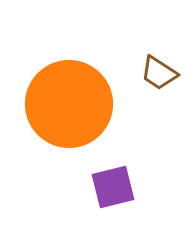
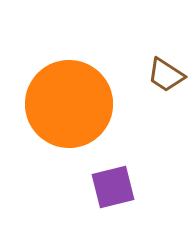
brown trapezoid: moved 7 px right, 2 px down
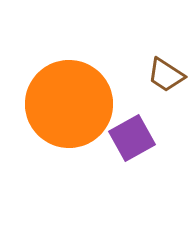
purple square: moved 19 px right, 49 px up; rotated 15 degrees counterclockwise
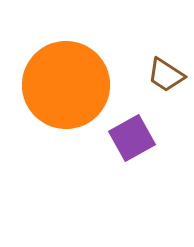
orange circle: moved 3 px left, 19 px up
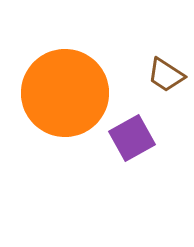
orange circle: moved 1 px left, 8 px down
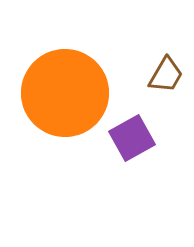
brown trapezoid: rotated 93 degrees counterclockwise
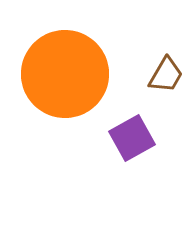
orange circle: moved 19 px up
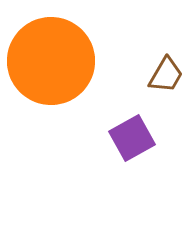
orange circle: moved 14 px left, 13 px up
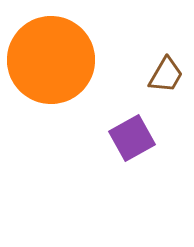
orange circle: moved 1 px up
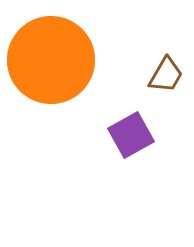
purple square: moved 1 px left, 3 px up
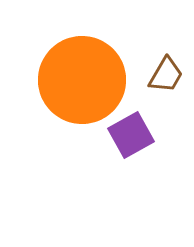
orange circle: moved 31 px right, 20 px down
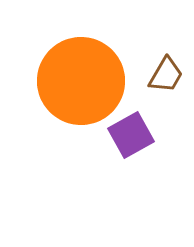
orange circle: moved 1 px left, 1 px down
